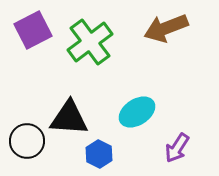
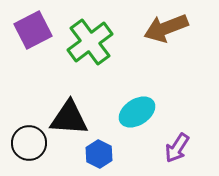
black circle: moved 2 px right, 2 px down
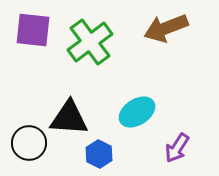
purple square: rotated 33 degrees clockwise
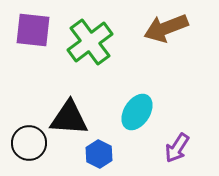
cyan ellipse: rotated 24 degrees counterclockwise
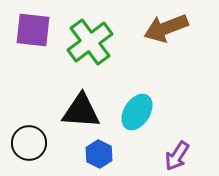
black triangle: moved 12 px right, 7 px up
purple arrow: moved 8 px down
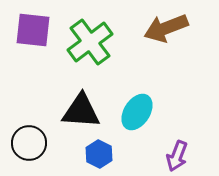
purple arrow: rotated 12 degrees counterclockwise
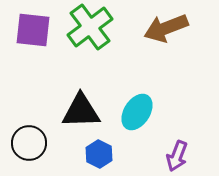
green cross: moved 15 px up
black triangle: rotated 6 degrees counterclockwise
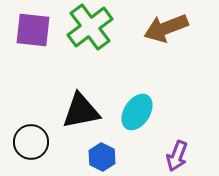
black triangle: rotated 9 degrees counterclockwise
black circle: moved 2 px right, 1 px up
blue hexagon: moved 3 px right, 3 px down
